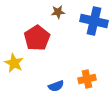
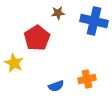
brown star: moved 1 px down
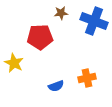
brown star: moved 3 px right
blue cross: rotated 8 degrees clockwise
red pentagon: moved 3 px right, 1 px up; rotated 30 degrees clockwise
orange cross: moved 1 px up
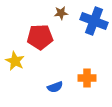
yellow star: moved 1 px right, 2 px up
orange cross: rotated 12 degrees clockwise
blue semicircle: moved 1 px left, 1 px down
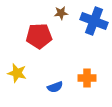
red pentagon: moved 1 px left, 1 px up
yellow star: moved 2 px right, 12 px down; rotated 12 degrees counterclockwise
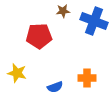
brown star: moved 2 px right, 2 px up
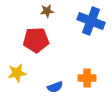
brown star: moved 16 px left
blue cross: moved 3 px left
red pentagon: moved 3 px left, 4 px down
yellow star: rotated 24 degrees counterclockwise
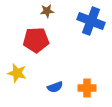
yellow star: rotated 24 degrees clockwise
orange cross: moved 10 px down
